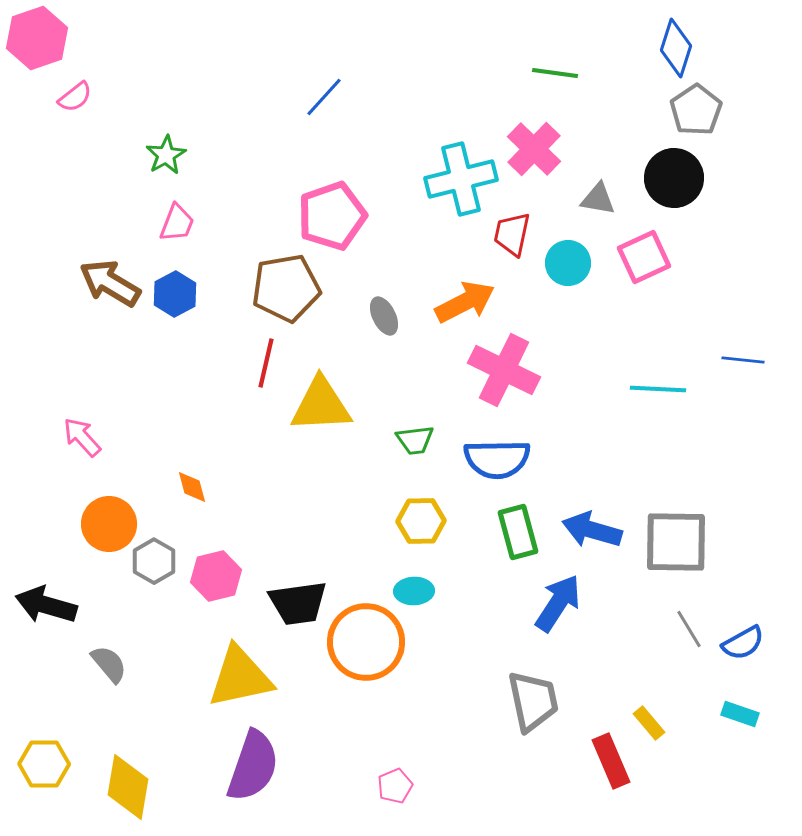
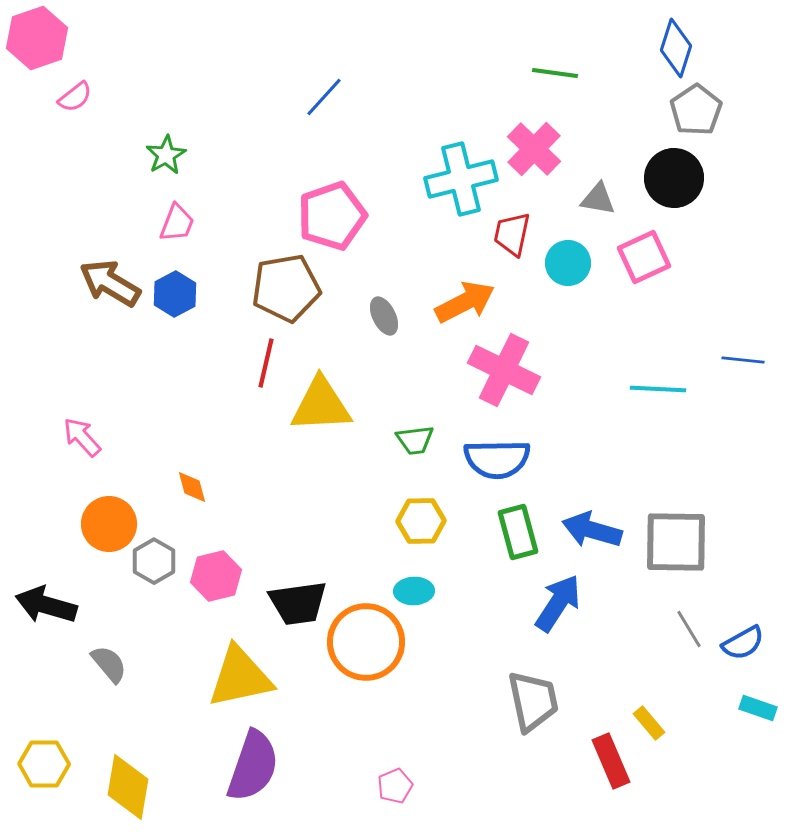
cyan rectangle at (740, 714): moved 18 px right, 6 px up
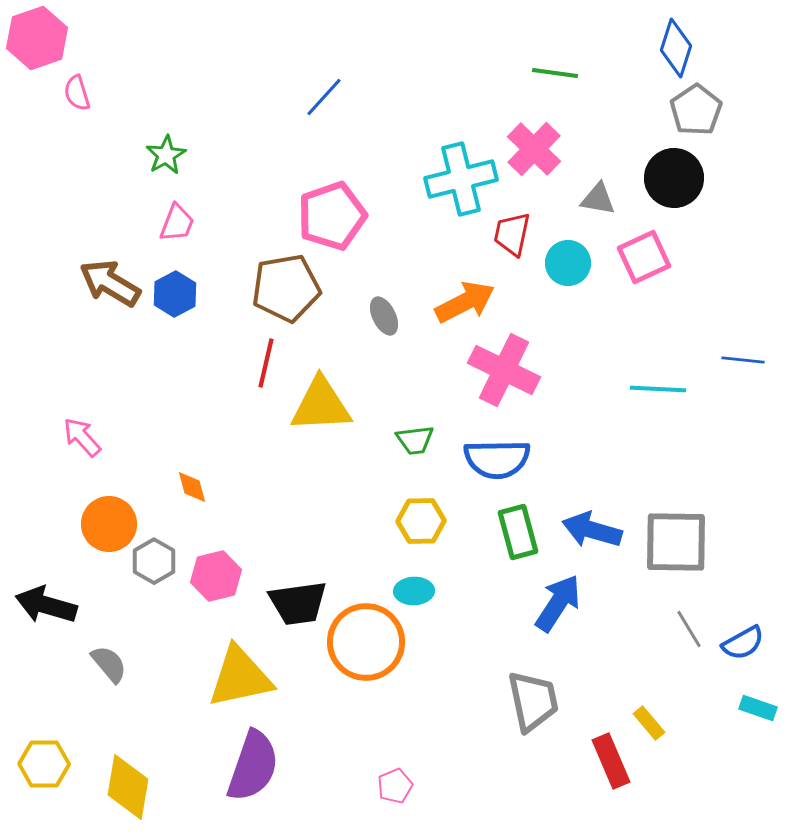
pink semicircle at (75, 97): moved 2 px right, 4 px up; rotated 111 degrees clockwise
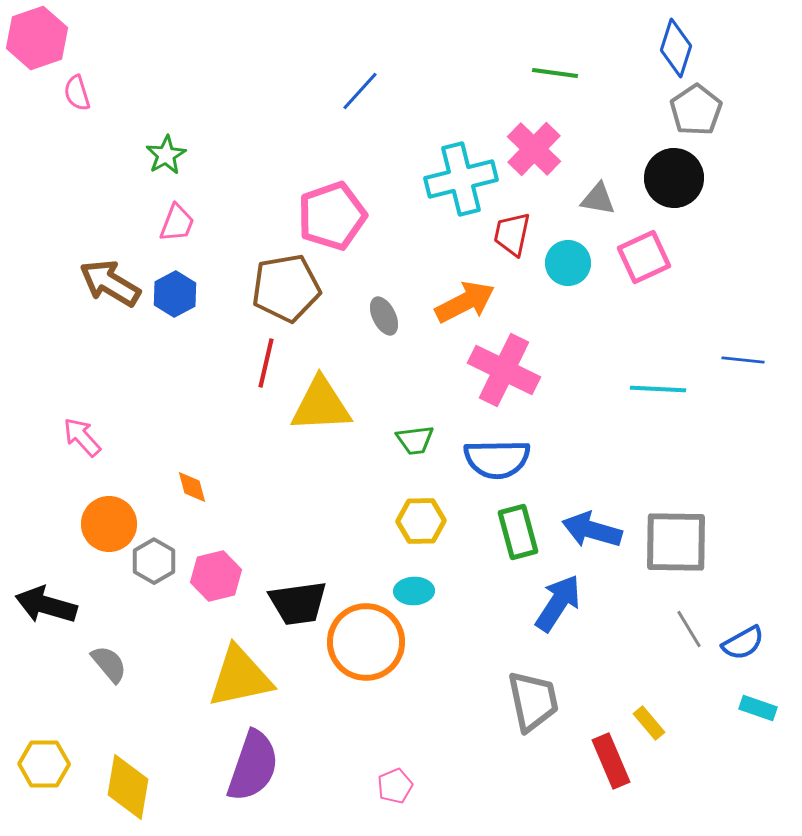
blue line at (324, 97): moved 36 px right, 6 px up
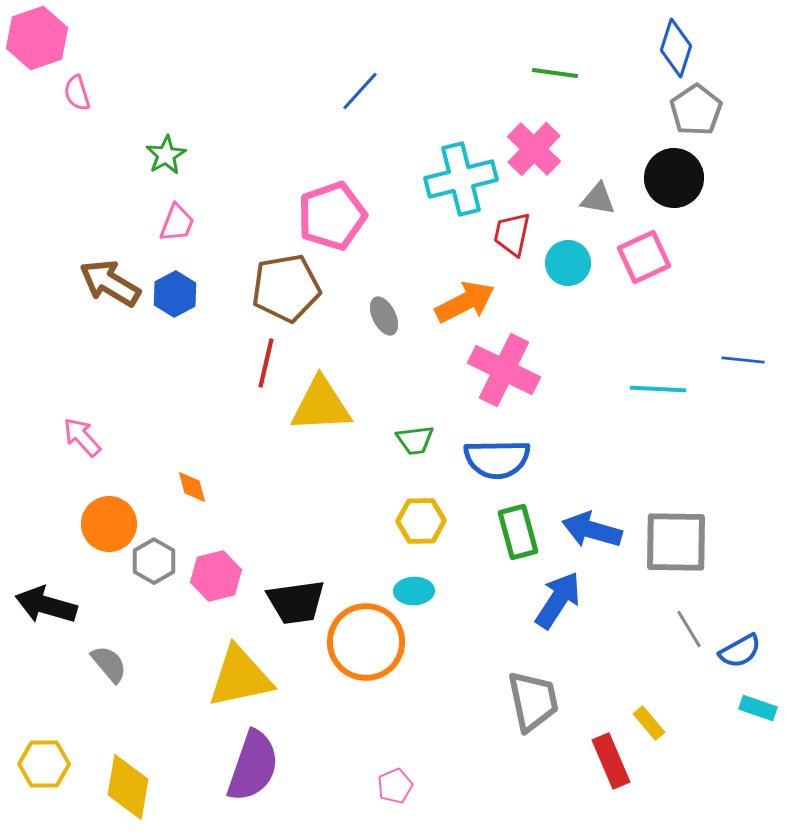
black trapezoid at (298, 603): moved 2 px left, 1 px up
blue arrow at (558, 603): moved 3 px up
blue semicircle at (743, 643): moved 3 px left, 8 px down
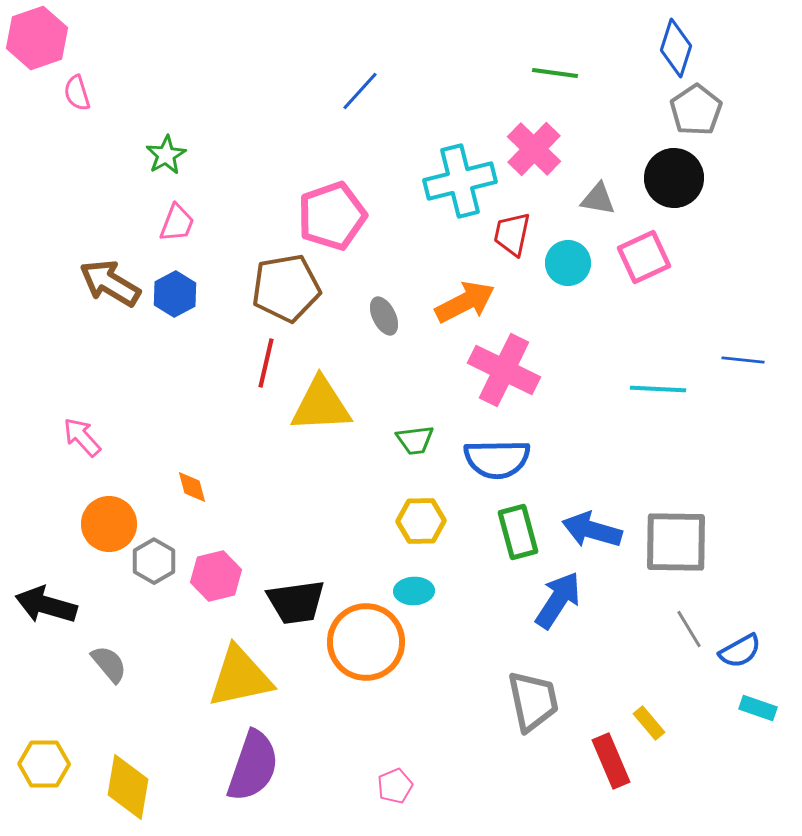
cyan cross at (461, 179): moved 1 px left, 2 px down
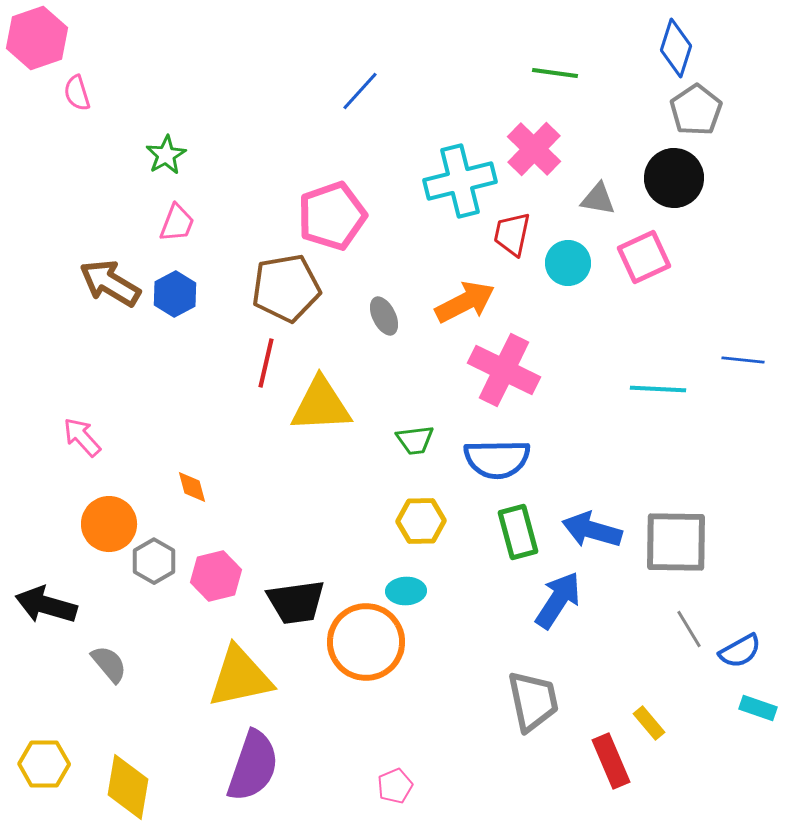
cyan ellipse at (414, 591): moved 8 px left
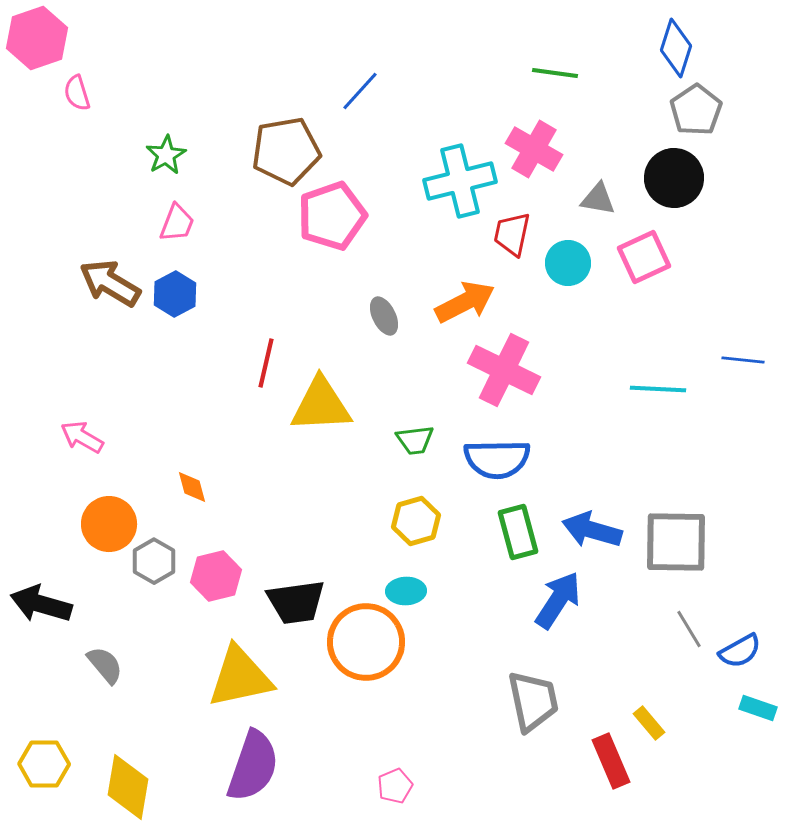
pink cross at (534, 149): rotated 14 degrees counterclockwise
brown pentagon at (286, 288): moved 137 px up
pink arrow at (82, 437): rotated 18 degrees counterclockwise
yellow hexagon at (421, 521): moved 5 px left; rotated 15 degrees counterclockwise
black arrow at (46, 605): moved 5 px left, 1 px up
gray semicircle at (109, 664): moved 4 px left, 1 px down
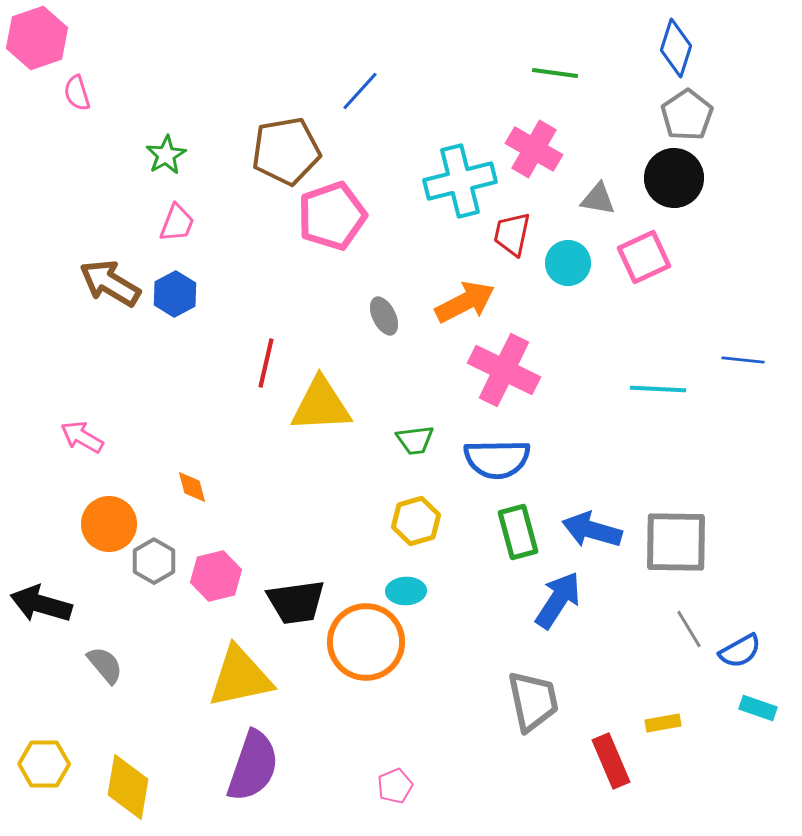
gray pentagon at (696, 110): moved 9 px left, 5 px down
yellow rectangle at (649, 723): moved 14 px right; rotated 60 degrees counterclockwise
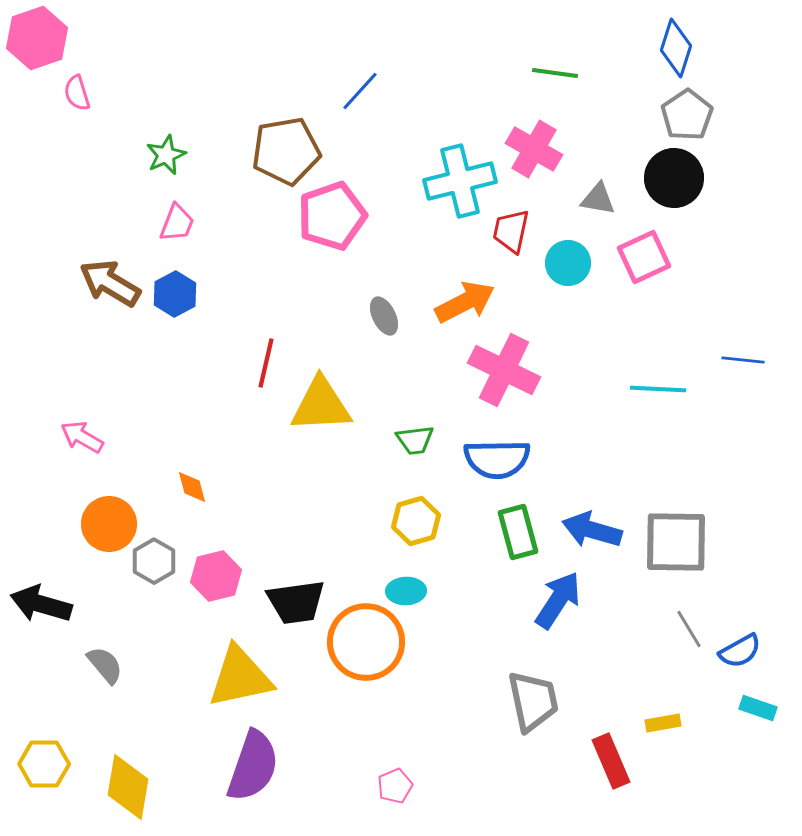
green star at (166, 155): rotated 6 degrees clockwise
red trapezoid at (512, 234): moved 1 px left, 3 px up
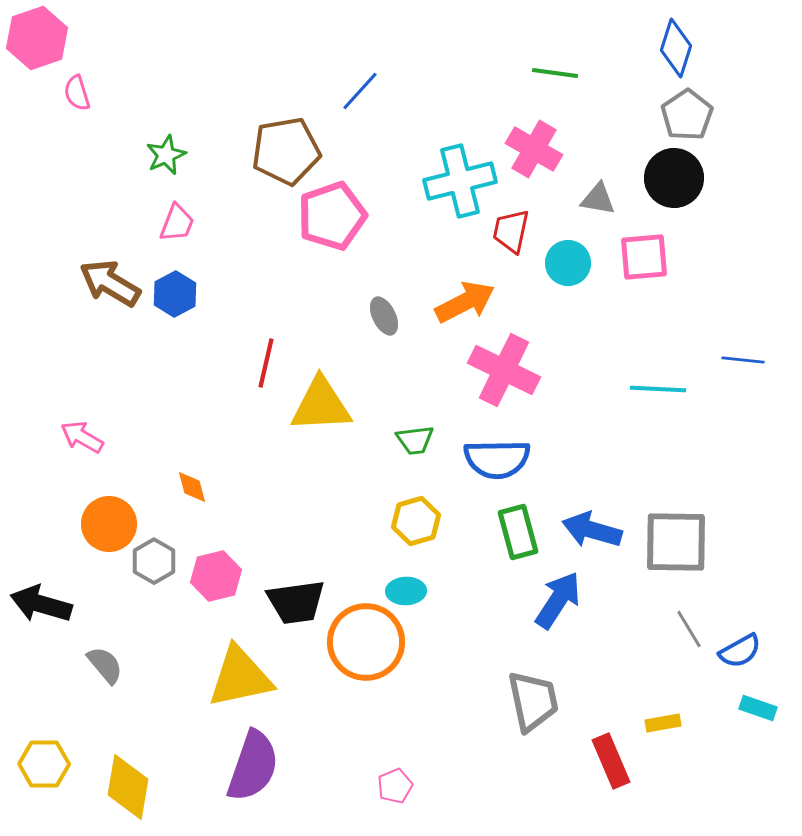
pink square at (644, 257): rotated 20 degrees clockwise
